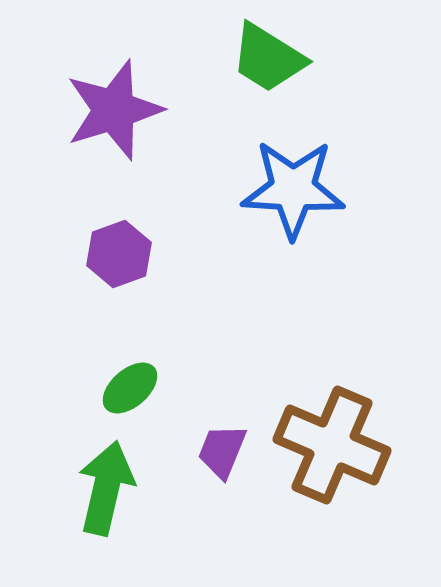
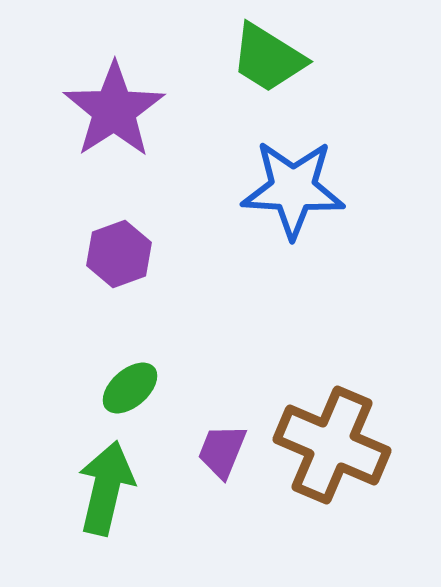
purple star: rotated 16 degrees counterclockwise
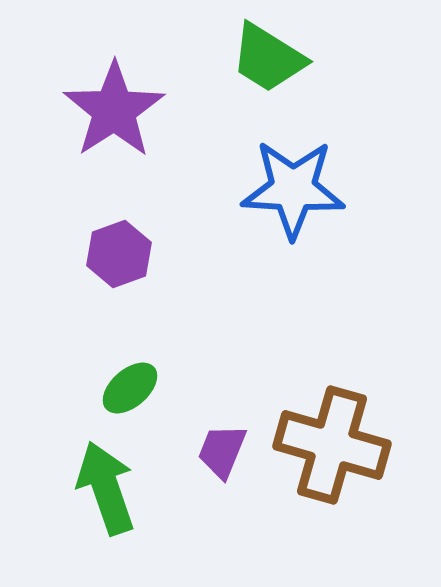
brown cross: rotated 7 degrees counterclockwise
green arrow: rotated 32 degrees counterclockwise
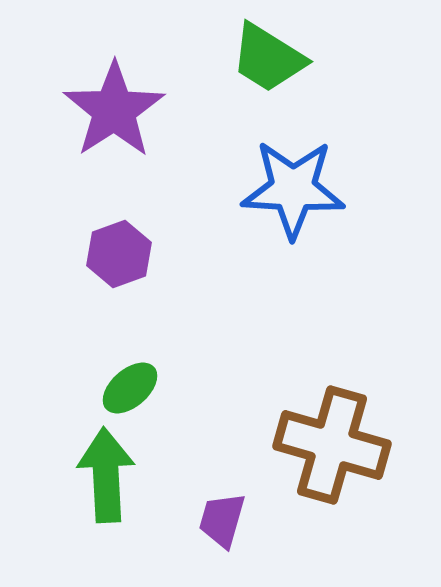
purple trapezoid: moved 69 px down; rotated 6 degrees counterclockwise
green arrow: moved 13 px up; rotated 16 degrees clockwise
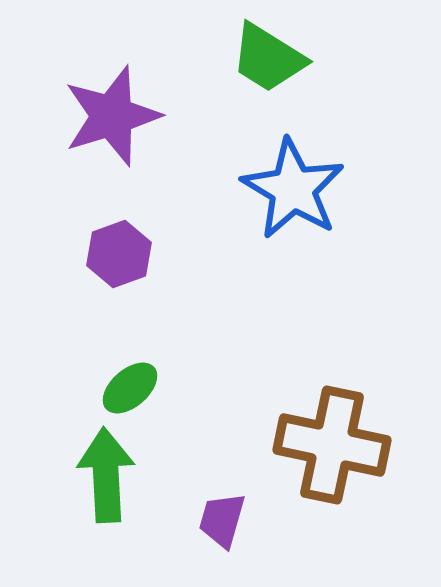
purple star: moved 2 px left, 6 px down; rotated 16 degrees clockwise
blue star: rotated 28 degrees clockwise
brown cross: rotated 4 degrees counterclockwise
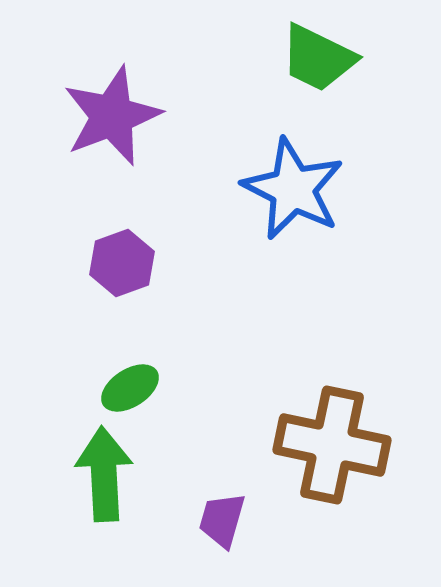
green trapezoid: moved 50 px right; rotated 6 degrees counterclockwise
purple star: rotated 4 degrees counterclockwise
blue star: rotated 4 degrees counterclockwise
purple hexagon: moved 3 px right, 9 px down
green ellipse: rotated 8 degrees clockwise
green arrow: moved 2 px left, 1 px up
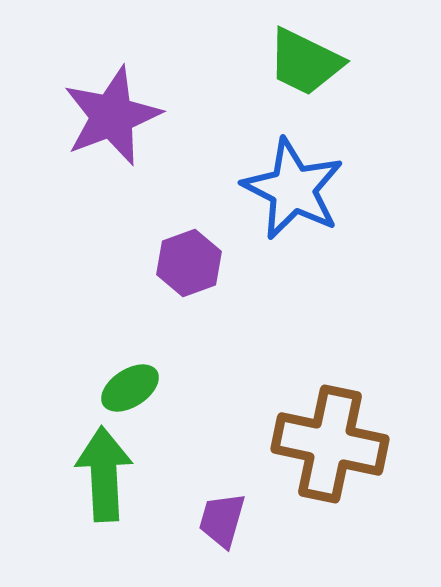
green trapezoid: moved 13 px left, 4 px down
purple hexagon: moved 67 px right
brown cross: moved 2 px left, 1 px up
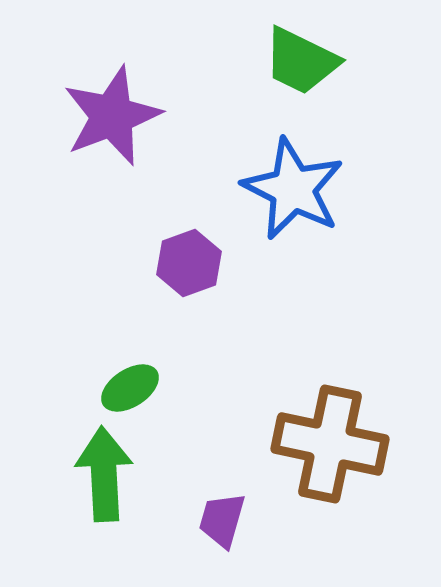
green trapezoid: moved 4 px left, 1 px up
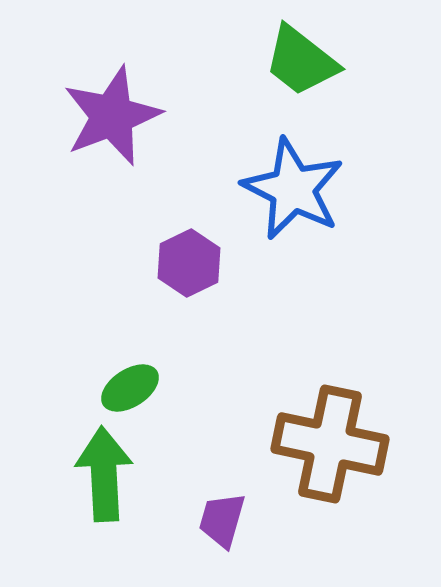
green trapezoid: rotated 12 degrees clockwise
purple hexagon: rotated 6 degrees counterclockwise
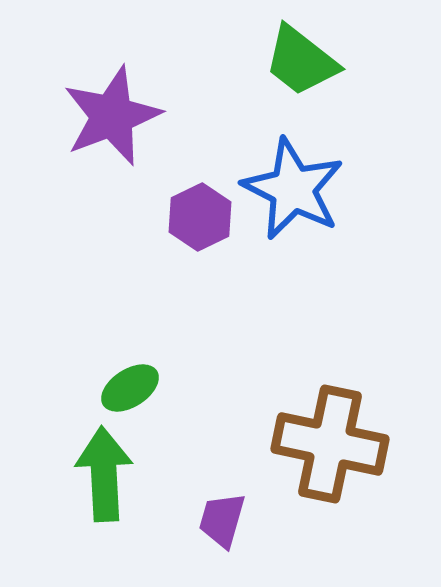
purple hexagon: moved 11 px right, 46 px up
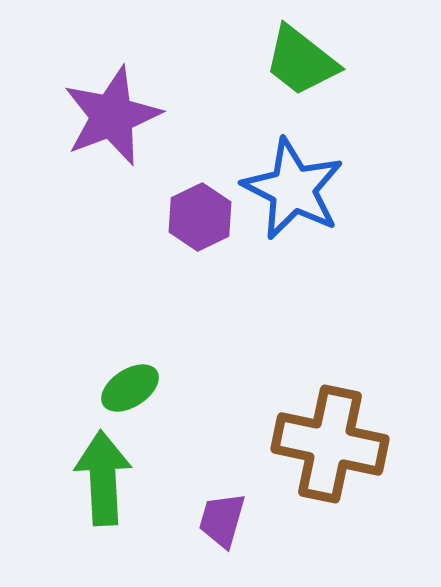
green arrow: moved 1 px left, 4 px down
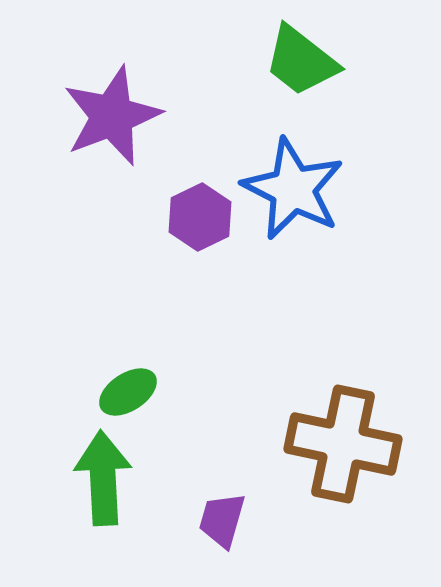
green ellipse: moved 2 px left, 4 px down
brown cross: moved 13 px right
